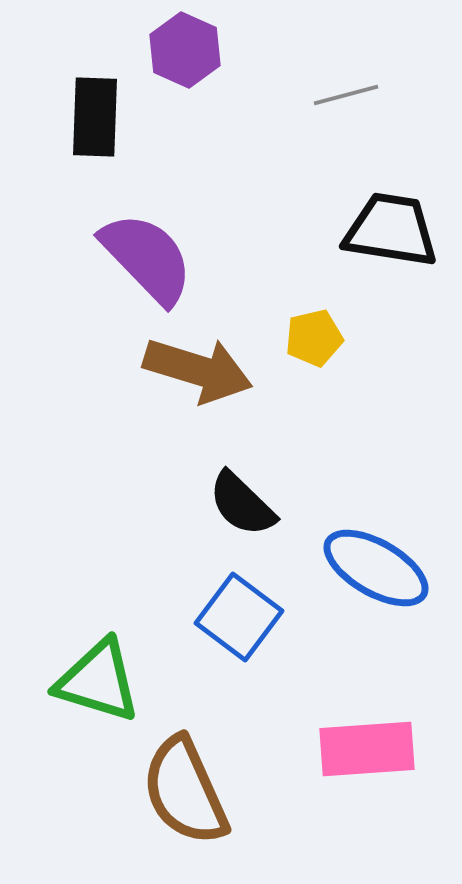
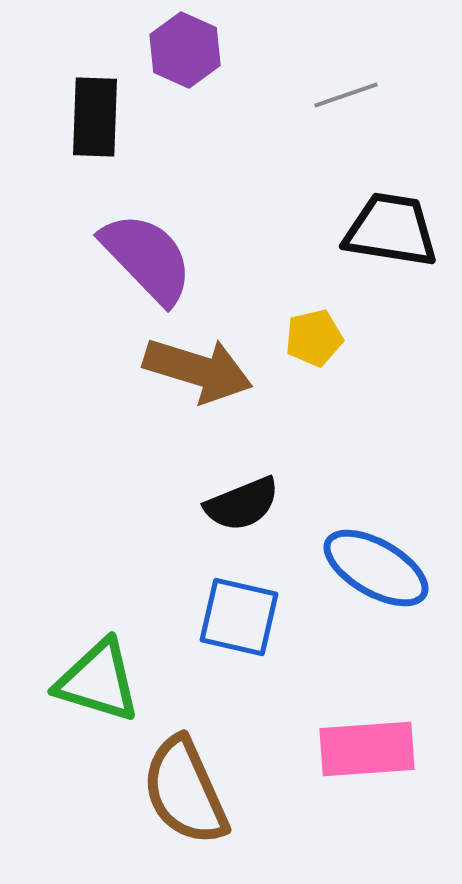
gray line: rotated 4 degrees counterclockwise
black semicircle: rotated 66 degrees counterclockwise
blue square: rotated 24 degrees counterclockwise
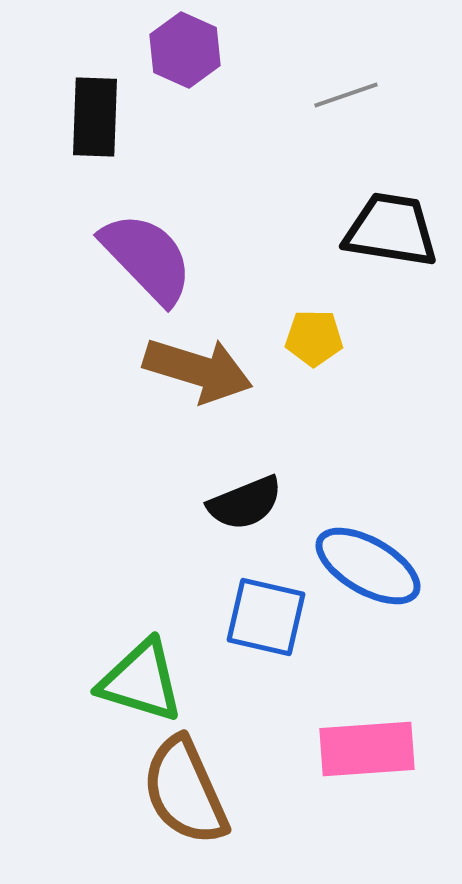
yellow pentagon: rotated 14 degrees clockwise
black semicircle: moved 3 px right, 1 px up
blue ellipse: moved 8 px left, 2 px up
blue square: moved 27 px right
green triangle: moved 43 px right
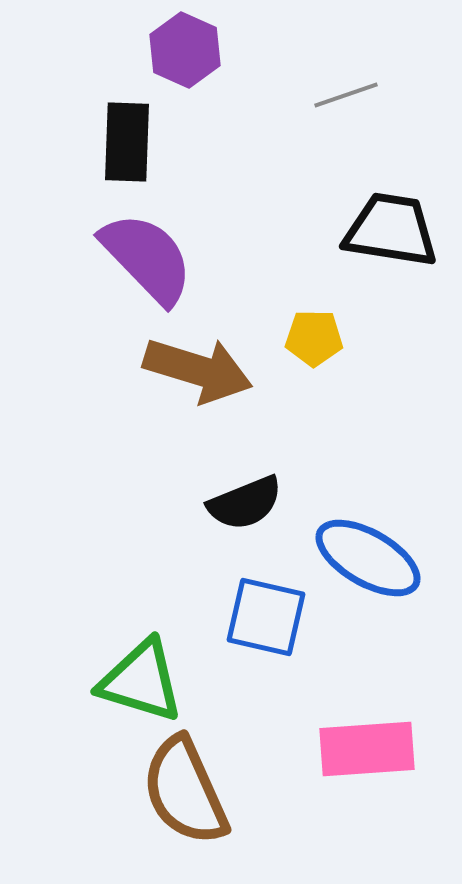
black rectangle: moved 32 px right, 25 px down
blue ellipse: moved 8 px up
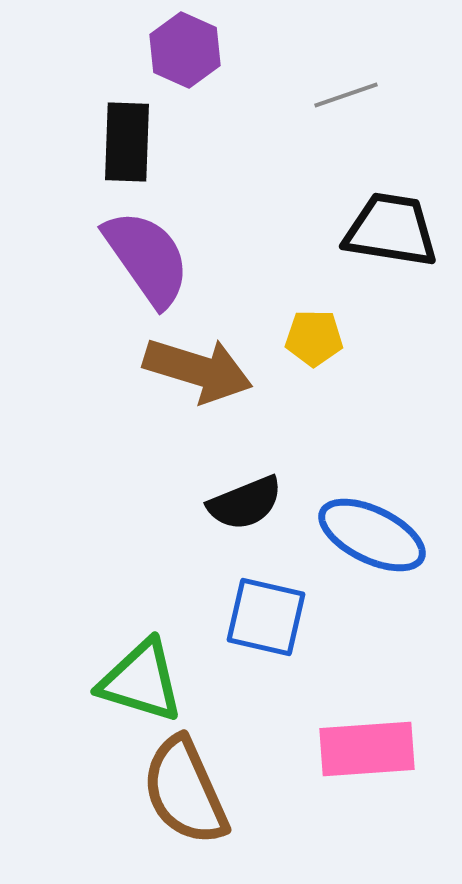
purple semicircle: rotated 9 degrees clockwise
blue ellipse: moved 4 px right, 23 px up; rotated 4 degrees counterclockwise
